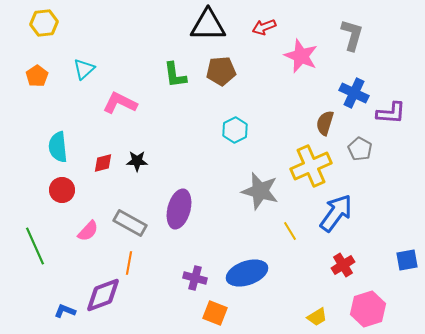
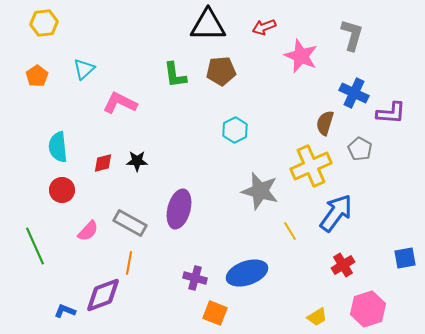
blue square: moved 2 px left, 2 px up
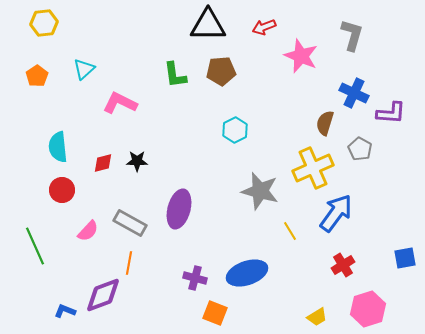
yellow cross: moved 2 px right, 2 px down
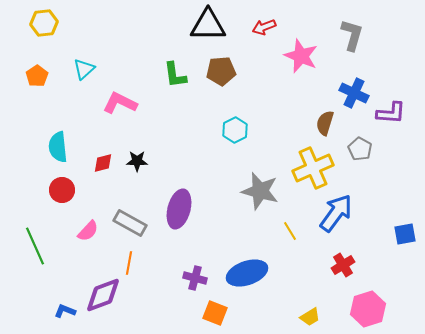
blue square: moved 24 px up
yellow trapezoid: moved 7 px left
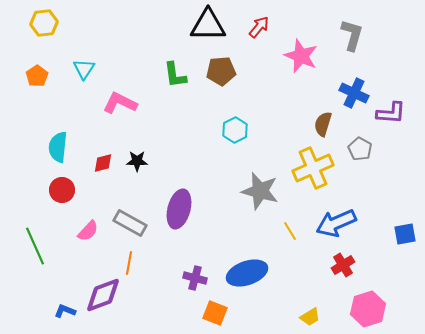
red arrow: moved 5 px left; rotated 150 degrees clockwise
cyan triangle: rotated 15 degrees counterclockwise
brown semicircle: moved 2 px left, 1 px down
cyan semicircle: rotated 12 degrees clockwise
blue arrow: moved 10 px down; rotated 150 degrees counterclockwise
